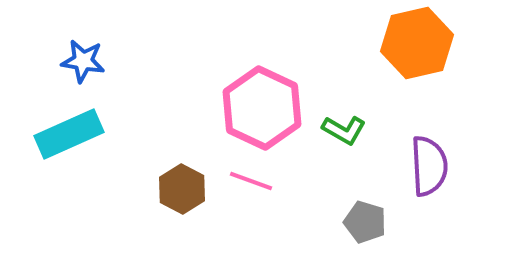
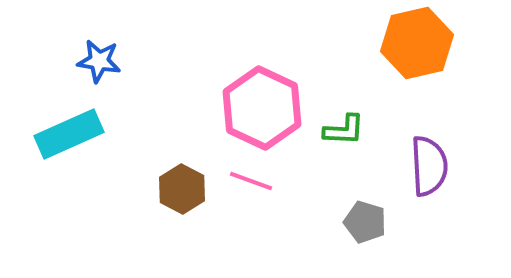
blue star: moved 16 px right
green L-shape: rotated 27 degrees counterclockwise
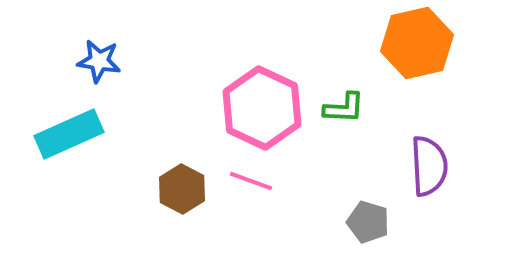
green L-shape: moved 22 px up
gray pentagon: moved 3 px right
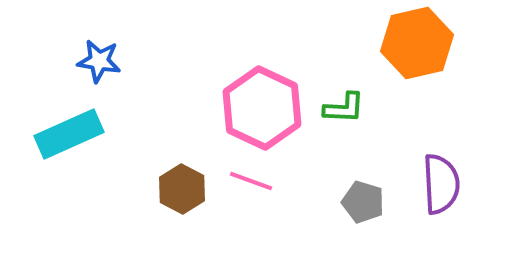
purple semicircle: moved 12 px right, 18 px down
gray pentagon: moved 5 px left, 20 px up
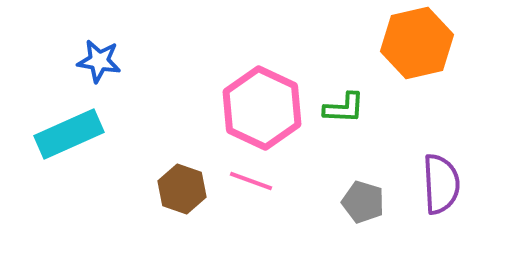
brown hexagon: rotated 9 degrees counterclockwise
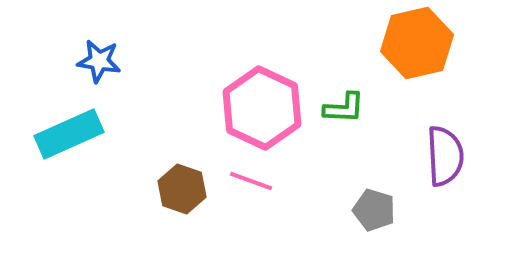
purple semicircle: moved 4 px right, 28 px up
gray pentagon: moved 11 px right, 8 px down
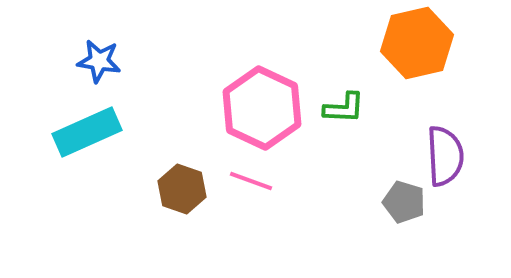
cyan rectangle: moved 18 px right, 2 px up
gray pentagon: moved 30 px right, 8 px up
